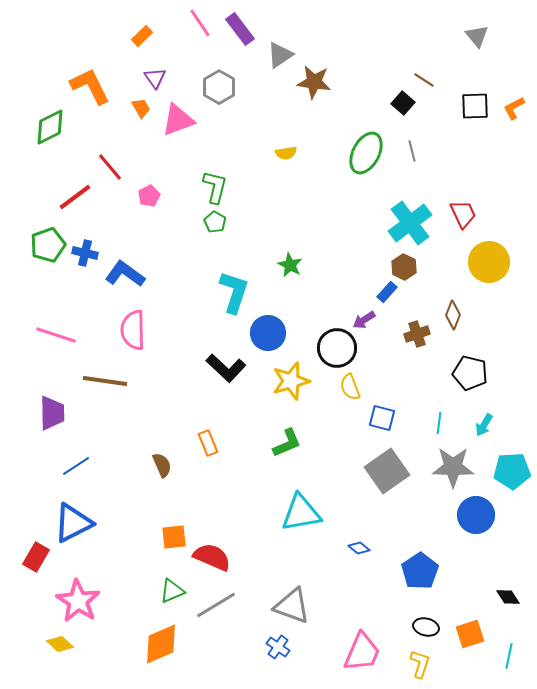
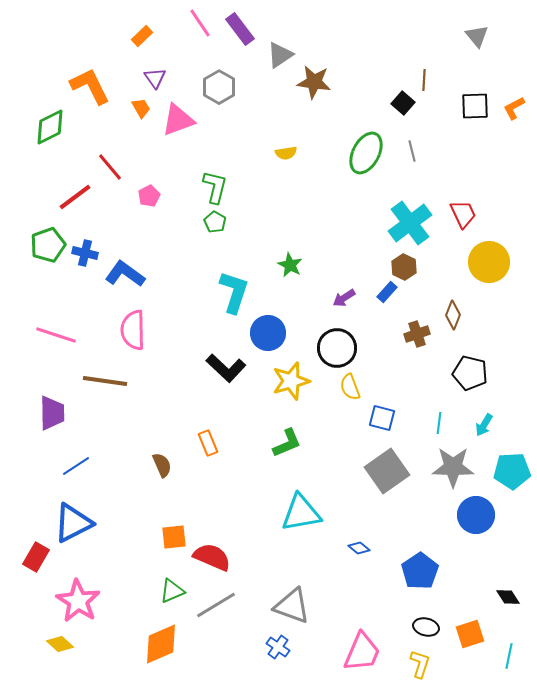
brown line at (424, 80): rotated 60 degrees clockwise
purple arrow at (364, 320): moved 20 px left, 22 px up
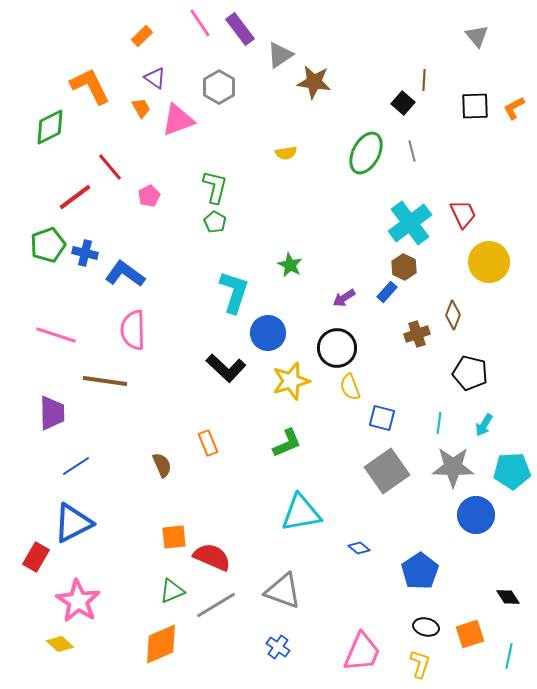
purple triangle at (155, 78): rotated 20 degrees counterclockwise
gray triangle at (292, 606): moved 9 px left, 15 px up
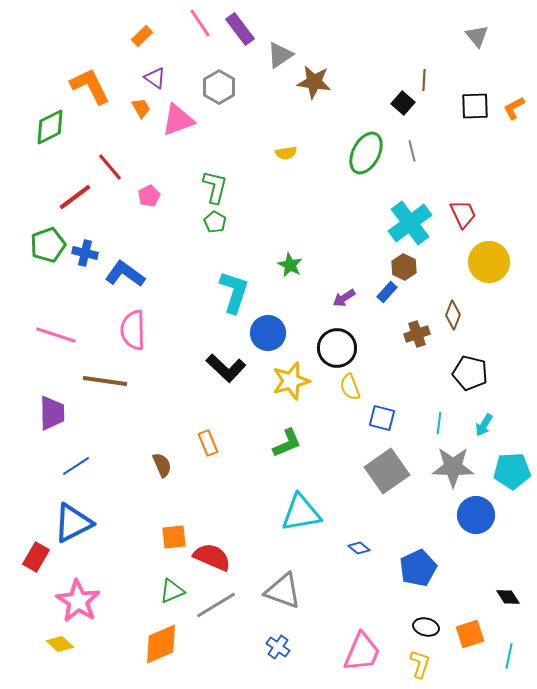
blue pentagon at (420, 571): moved 2 px left, 3 px up; rotated 9 degrees clockwise
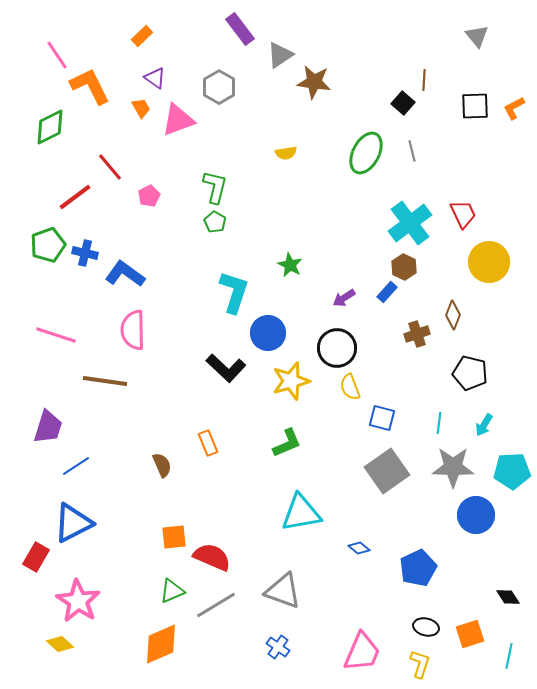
pink line at (200, 23): moved 143 px left, 32 px down
purple trapezoid at (52, 413): moved 4 px left, 14 px down; rotated 18 degrees clockwise
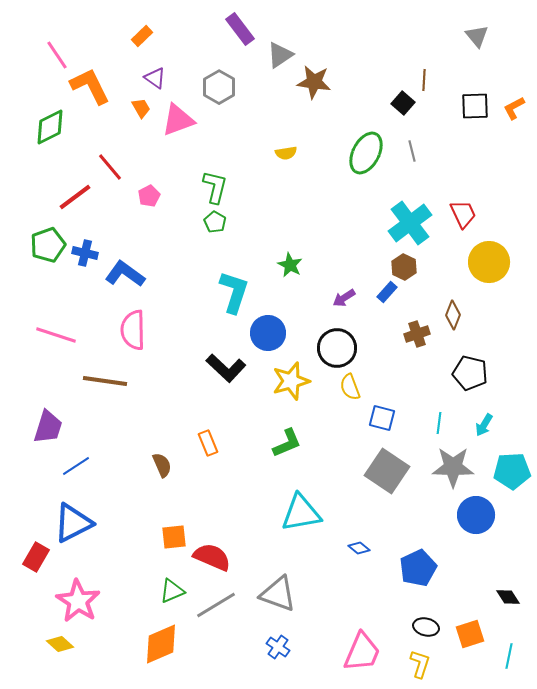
gray square at (387, 471): rotated 21 degrees counterclockwise
gray triangle at (283, 591): moved 5 px left, 3 px down
